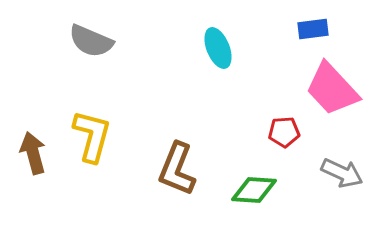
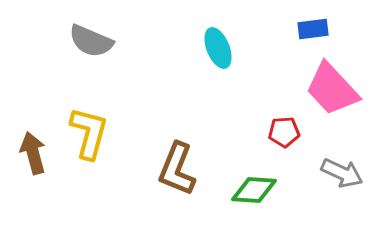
yellow L-shape: moved 3 px left, 3 px up
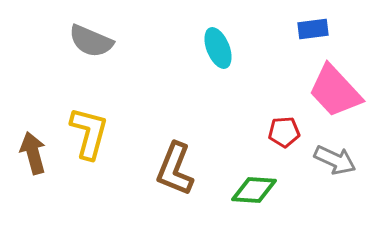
pink trapezoid: moved 3 px right, 2 px down
brown L-shape: moved 2 px left
gray arrow: moved 7 px left, 13 px up
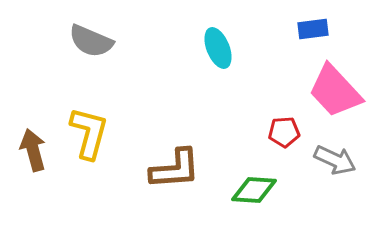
brown arrow: moved 3 px up
brown L-shape: rotated 116 degrees counterclockwise
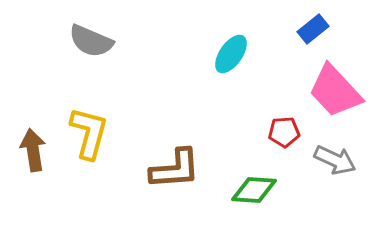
blue rectangle: rotated 32 degrees counterclockwise
cyan ellipse: moved 13 px right, 6 px down; rotated 57 degrees clockwise
brown arrow: rotated 6 degrees clockwise
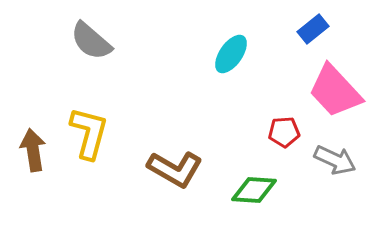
gray semicircle: rotated 18 degrees clockwise
brown L-shape: rotated 34 degrees clockwise
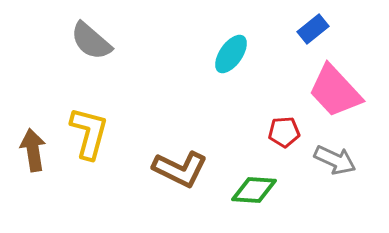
brown L-shape: moved 5 px right; rotated 4 degrees counterclockwise
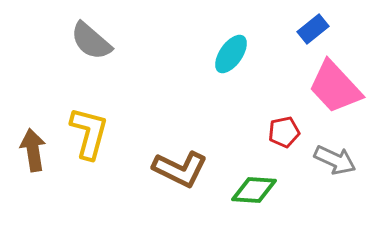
pink trapezoid: moved 4 px up
red pentagon: rotated 8 degrees counterclockwise
